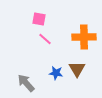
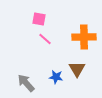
blue star: moved 4 px down
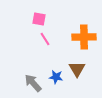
pink line: rotated 16 degrees clockwise
gray arrow: moved 7 px right
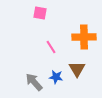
pink square: moved 1 px right, 6 px up
pink line: moved 6 px right, 8 px down
gray arrow: moved 1 px right, 1 px up
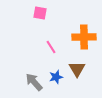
blue star: rotated 24 degrees counterclockwise
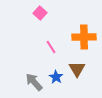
pink square: rotated 32 degrees clockwise
blue star: rotated 24 degrees counterclockwise
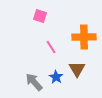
pink square: moved 3 px down; rotated 24 degrees counterclockwise
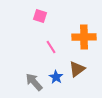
brown triangle: rotated 24 degrees clockwise
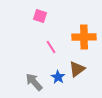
blue star: moved 2 px right
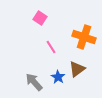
pink square: moved 2 px down; rotated 16 degrees clockwise
orange cross: rotated 20 degrees clockwise
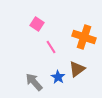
pink square: moved 3 px left, 6 px down
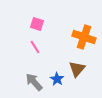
pink square: rotated 16 degrees counterclockwise
pink line: moved 16 px left
brown triangle: rotated 12 degrees counterclockwise
blue star: moved 1 px left, 2 px down
